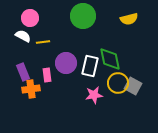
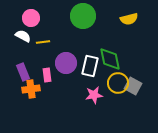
pink circle: moved 1 px right
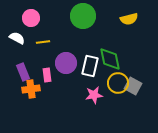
white semicircle: moved 6 px left, 2 px down
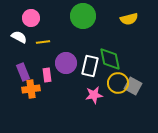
white semicircle: moved 2 px right, 1 px up
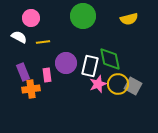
yellow circle: moved 1 px down
pink star: moved 4 px right, 11 px up; rotated 12 degrees counterclockwise
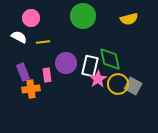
pink star: moved 5 px up; rotated 12 degrees counterclockwise
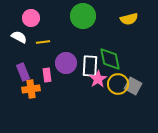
white rectangle: rotated 10 degrees counterclockwise
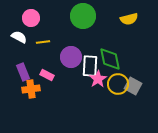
purple circle: moved 5 px right, 6 px up
pink rectangle: rotated 56 degrees counterclockwise
